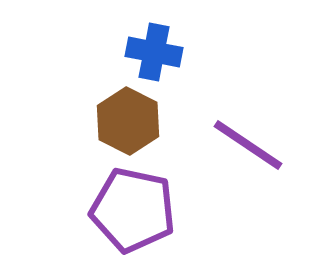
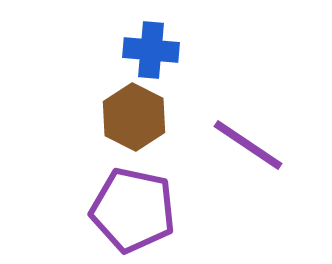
blue cross: moved 3 px left, 2 px up; rotated 6 degrees counterclockwise
brown hexagon: moved 6 px right, 4 px up
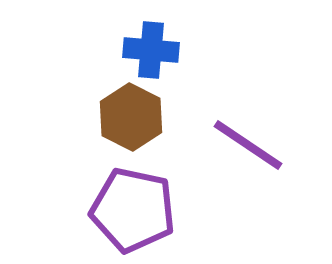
brown hexagon: moved 3 px left
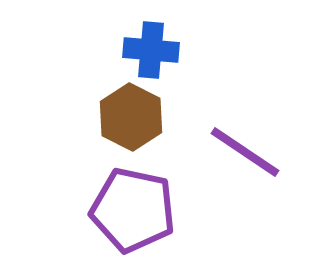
purple line: moved 3 px left, 7 px down
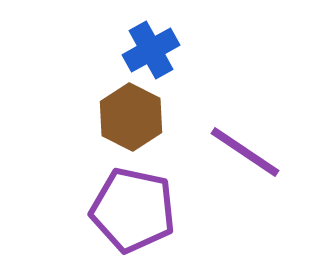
blue cross: rotated 34 degrees counterclockwise
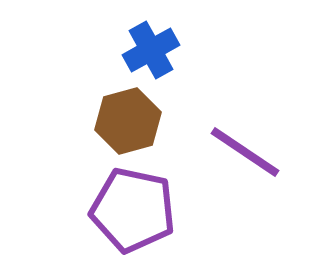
brown hexagon: moved 3 px left, 4 px down; rotated 18 degrees clockwise
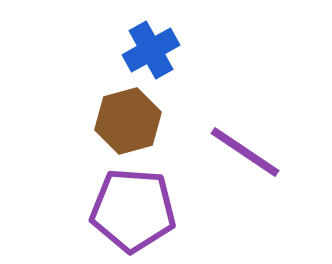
purple pentagon: rotated 8 degrees counterclockwise
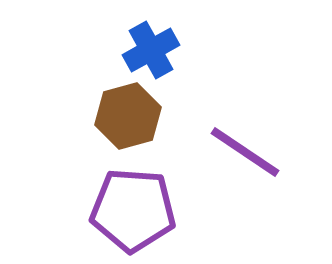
brown hexagon: moved 5 px up
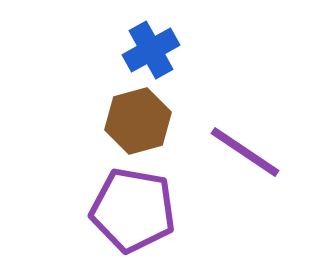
brown hexagon: moved 10 px right, 5 px down
purple pentagon: rotated 6 degrees clockwise
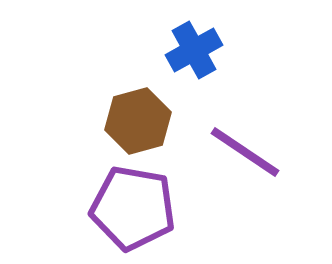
blue cross: moved 43 px right
purple pentagon: moved 2 px up
